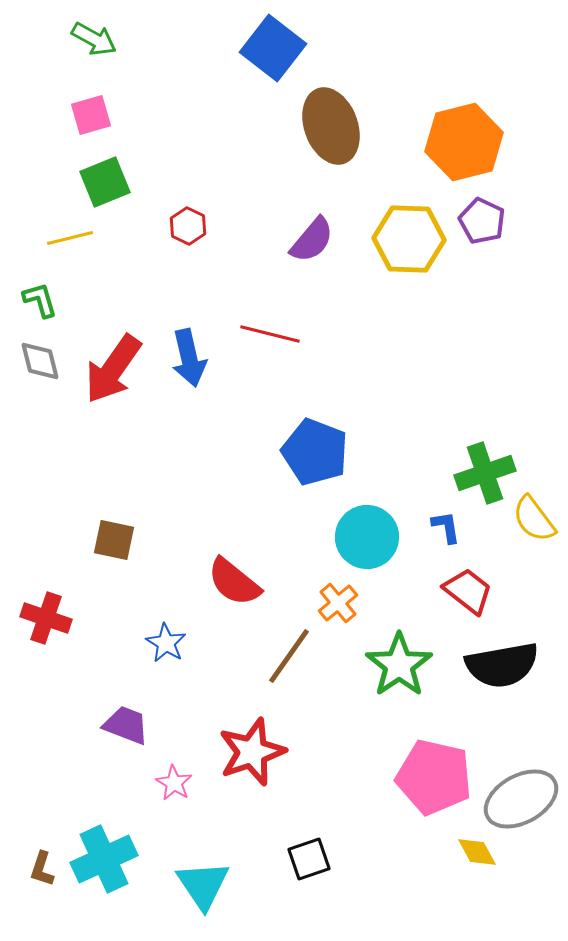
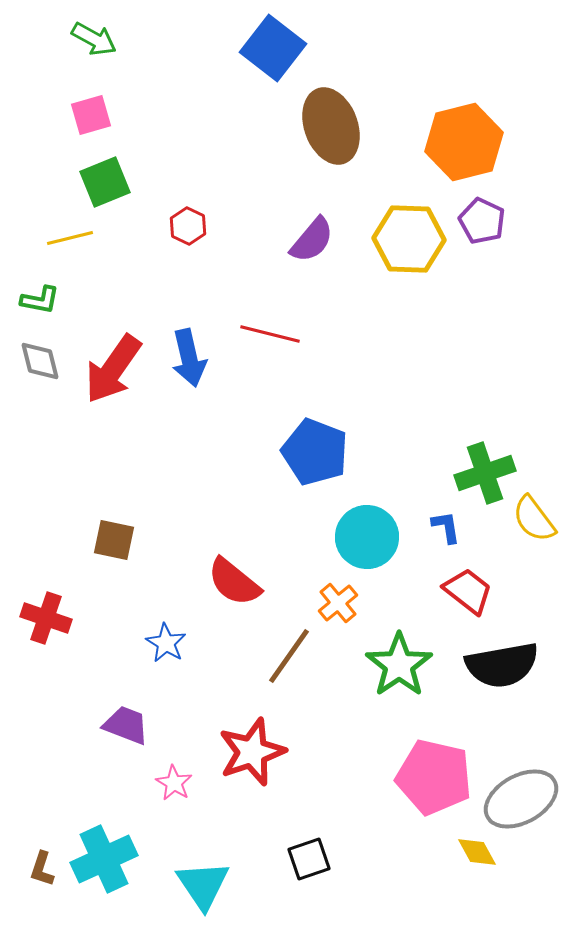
green L-shape: rotated 117 degrees clockwise
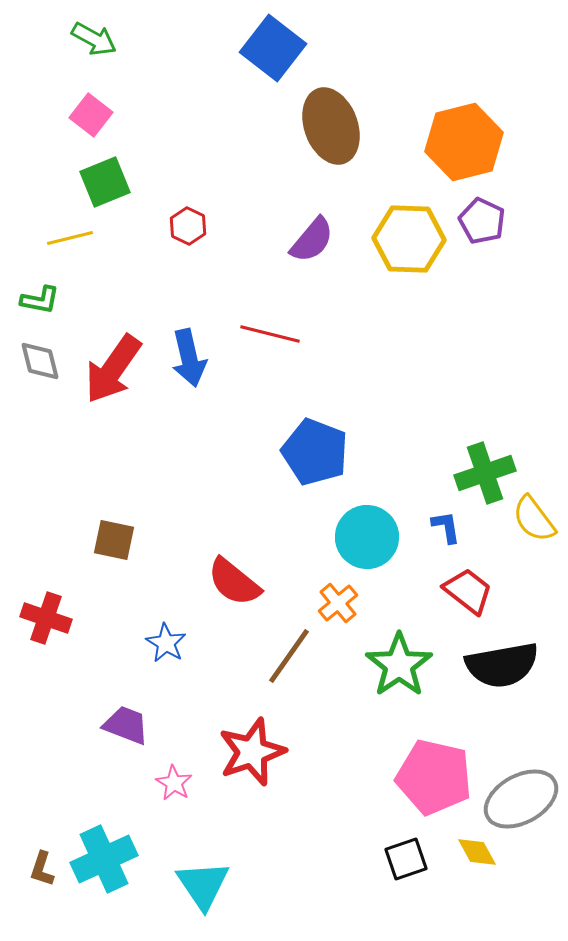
pink square: rotated 36 degrees counterclockwise
black square: moved 97 px right
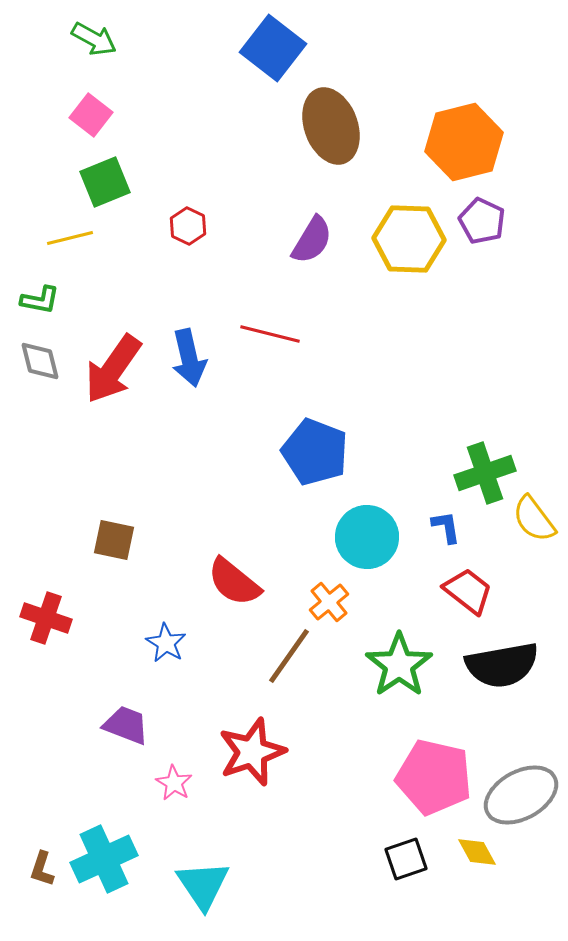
purple semicircle: rotated 9 degrees counterclockwise
orange cross: moved 9 px left, 1 px up
gray ellipse: moved 4 px up
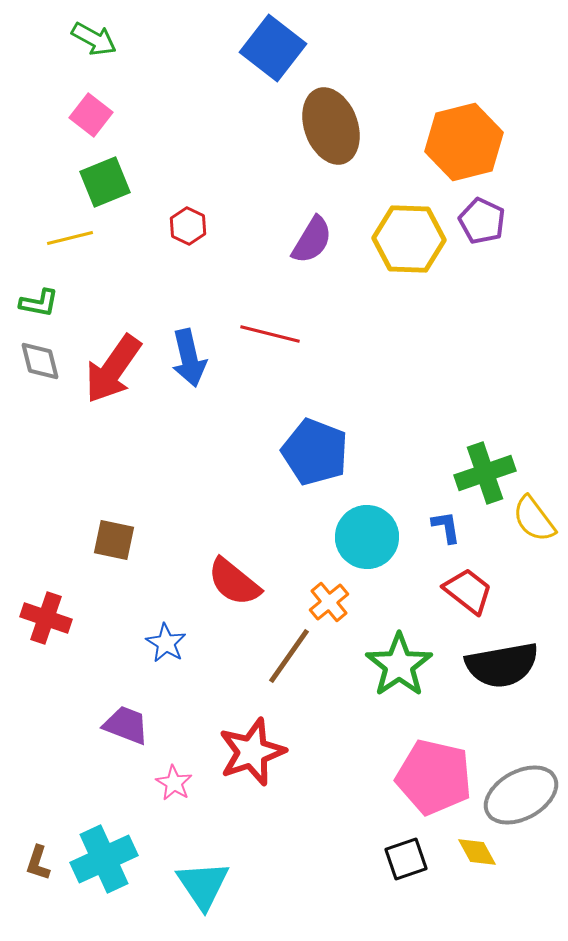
green L-shape: moved 1 px left, 3 px down
brown L-shape: moved 4 px left, 6 px up
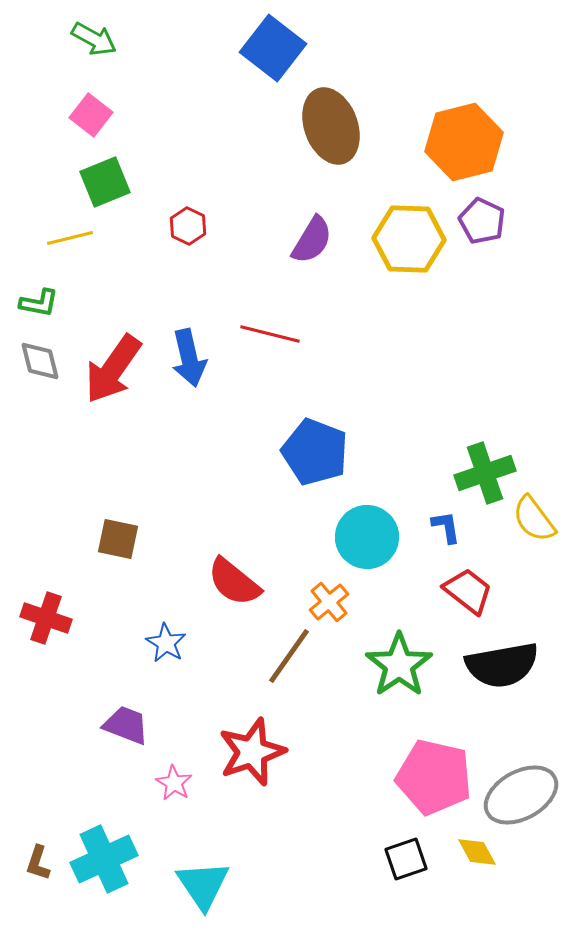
brown square: moved 4 px right, 1 px up
